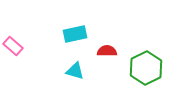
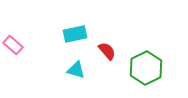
pink rectangle: moved 1 px up
red semicircle: rotated 48 degrees clockwise
cyan triangle: moved 1 px right, 1 px up
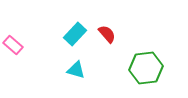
cyan rectangle: rotated 35 degrees counterclockwise
red semicircle: moved 17 px up
green hexagon: rotated 20 degrees clockwise
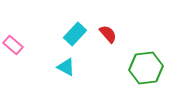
red semicircle: moved 1 px right
cyan triangle: moved 10 px left, 3 px up; rotated 12 degrees clockwise
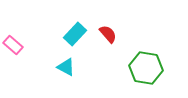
green hexagon: rotated 16 degrees clockwise
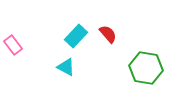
cyan rectangle: moved 1 px right, 2 px down
pink rectangle: rotated 12 degrees clockwise
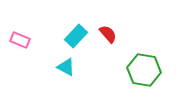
pink rectangle: moved 7 px right, 5 px up; rotated 30 degrees counterclockwise
green hexagon: moved 2 px left, 2 px down
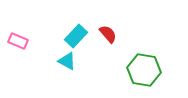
pink rectangle: moved 2 px left, 1 px down
cyan triangle: moved 1 px right, 6 px up
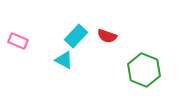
red semicircle: moved 1 px left, 2 px down; rotated 150 degrees clockwise
cyan triangle: moved 3 px left, 1 px up
green hexagon: rotated 12 degrees clockwise
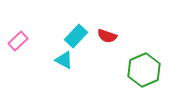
pink rectangle: rotated 66 degrees counterclockwise
green hexagon: rotated 16 degrees clockwise
